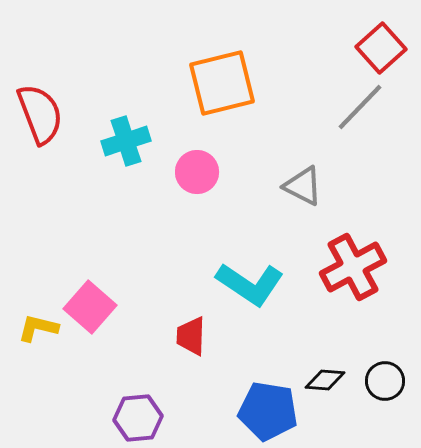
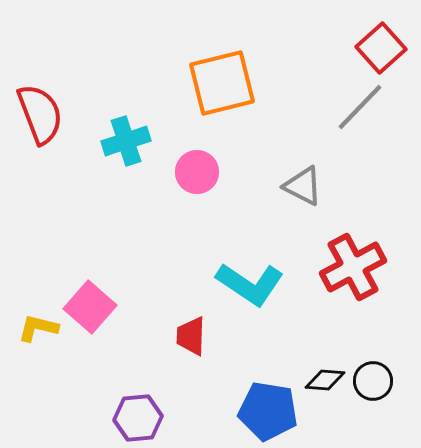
black circle: moved 12 px left
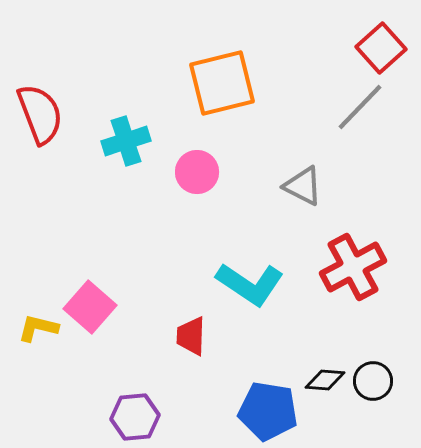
purple hexagon: moved 3 px left, 1 px up
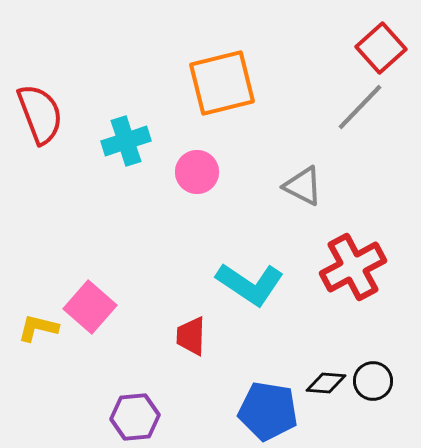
black diamond: moved 1 px right, 3 px down
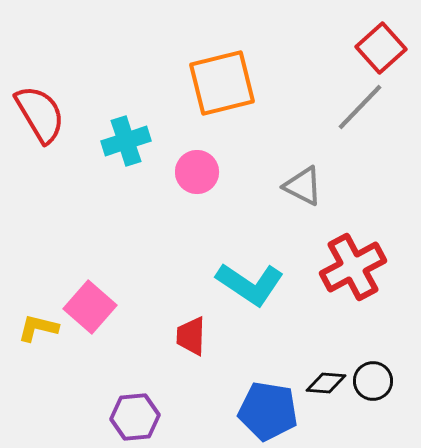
red semicircle: rotated 10 degrees counterclockwise
